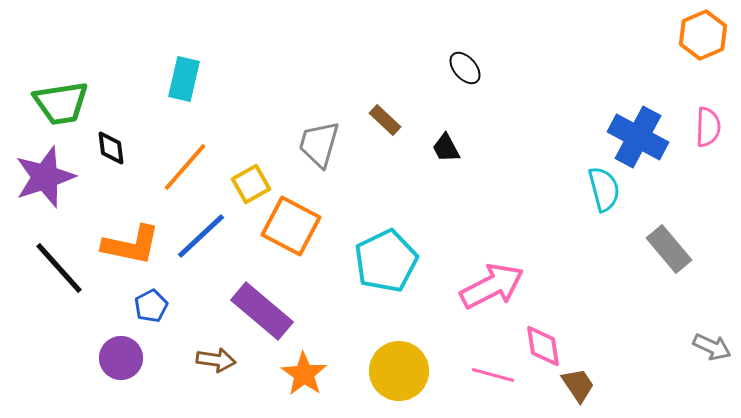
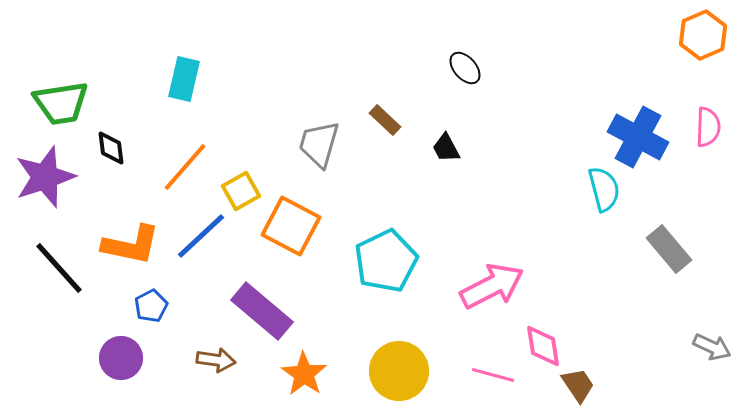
yellow square: moved 10 px left, 7 px down
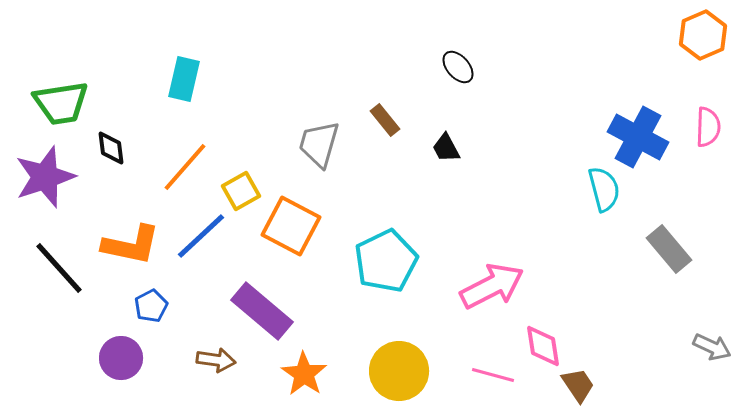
black ellipse: moved 7 px left, 1 px up
brown rectangle: rotated 8 degrees clockwise
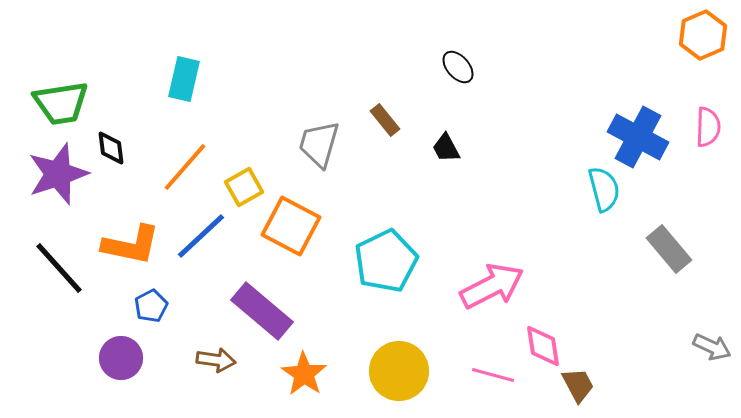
purple star: moved 13 px right, 3 px up
yellow square: moved 3 px right, 4 px up
brown trapezoid: rotated 6 degrees clockwise
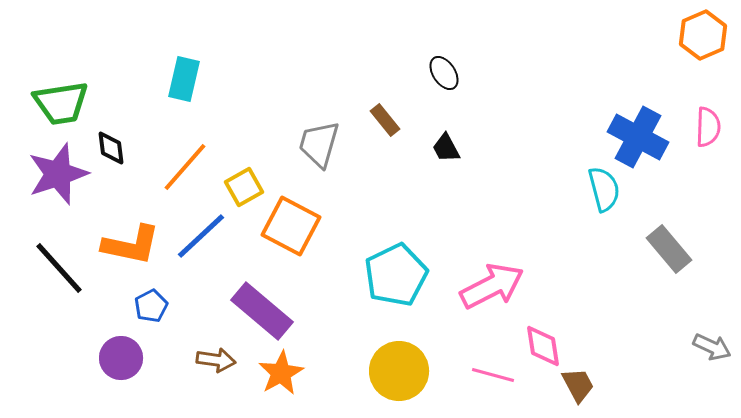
black ellipse: moved 14 px left, 6 px down; rotated 8 degrees clockwise
cyan pentagon: moved 10 px right, 14 px down
orange star: moved 23 px left, 1 px up; rotated 9 degrees clockwise
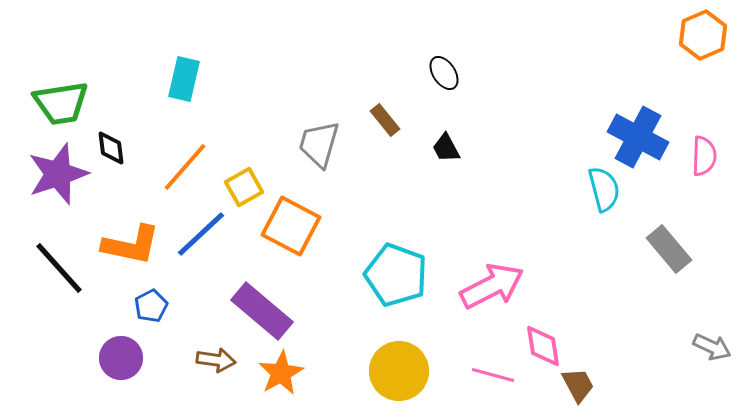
pink semicircle: moved 4 px left, 29 px down
blue line: moved 2 px up
cyan pentagon: rotated 26 degrees counterclockwise
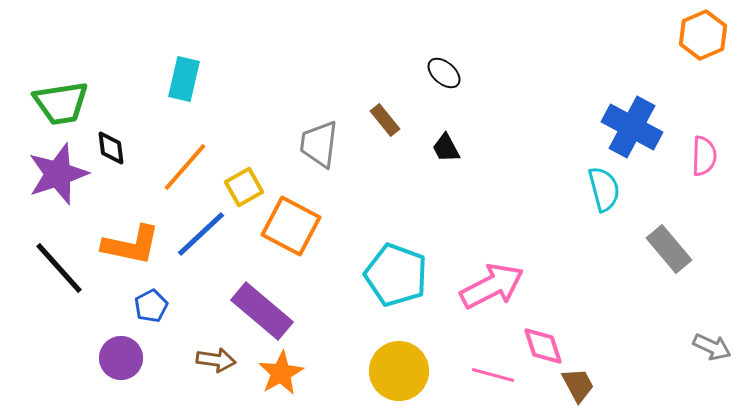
black ellipse: rotated 16 degrees counterclockwise
blue cross: moved 6 px left, 10 px up
gray trapezoid: rotated 9 degrees counterclockwise
pink diamond: rotated 9 degrees counterclockwise
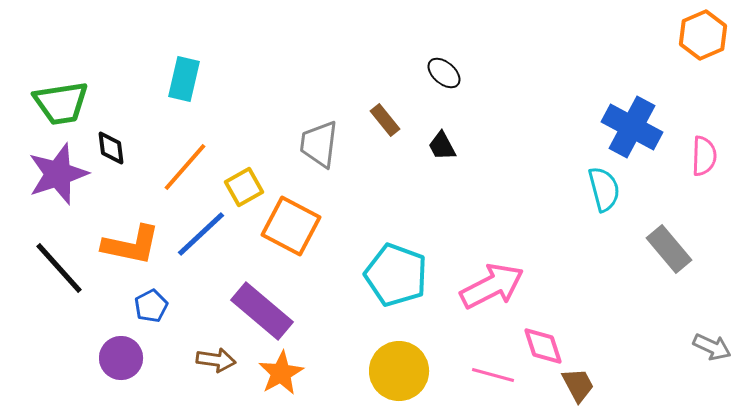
black trapezoid: moved 4 px left, 2 px up
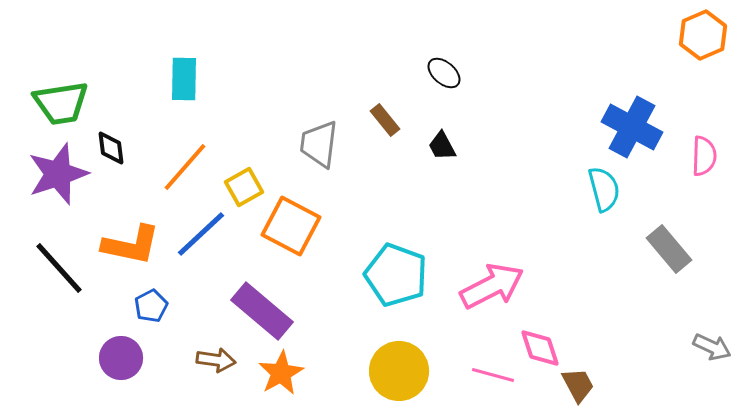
cyan rectangle: rotated 12 degrees counterclockwise
pink diamond: moved 3 px left, 2 px down
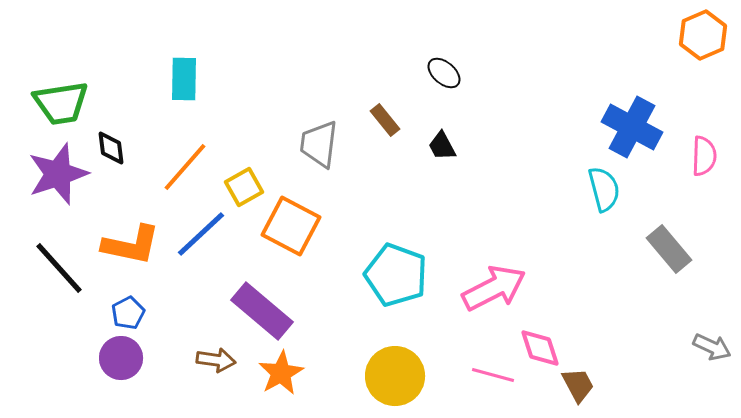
pink arrow: moved 2 px right, 2 px down
blue pentagon: moved 23 px left, 7 px down
yellow circle: moved 4 px left, 5 px down
